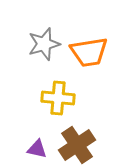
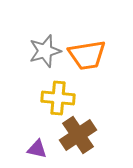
gray star: moved 1 px right, 7 px down
orange trapezoid: moved 2 px left, 3 px down
brown cross: moved 1 px right, 10 px up
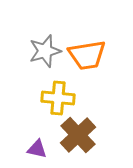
brown cross: rotated 9 degrees counterclockwise
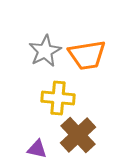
gray star: rotated 12 degrees counterclockwise
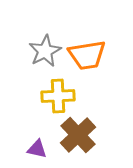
yellow cross: moved 2 px up; rotated 8 degrees counterclockwise
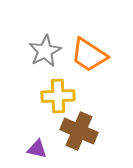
orange trapezoid: moved 2 px right; rotated 42 degrees clockwise
brown cross: moved 1 px right, 4 px up; rotated 24 degrees counterclockwise
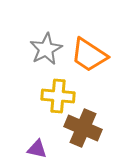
gray star: moved 1 px right, 2 px up
yellow cross: rotated 8 degrees clockwise
brown cross: moved 4 px right, 3 px up
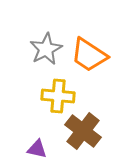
brown cross: moved 3 px down; rotated 15 degrees clockwise
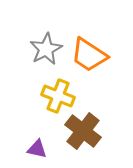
yellow cross: rotated 16 degrees clockwise
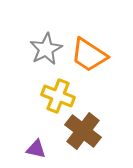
purple triangle: moved 1 px left
